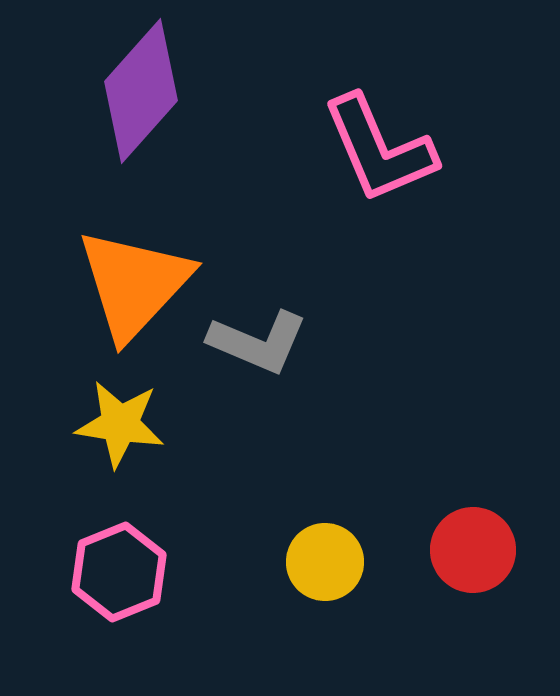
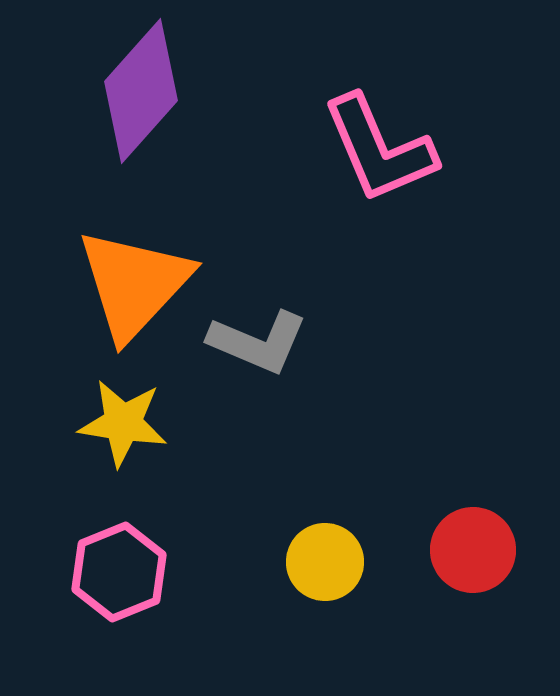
yellow star: moved 3 px right, 1 px up
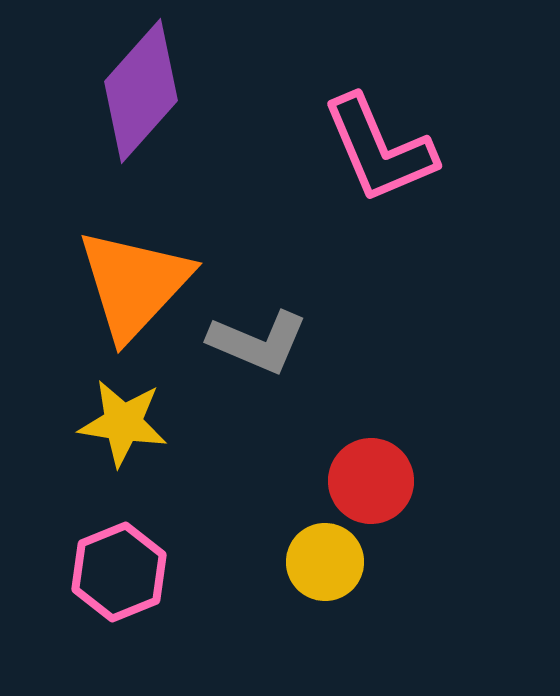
red circle: moved 102 px left, 69 px up
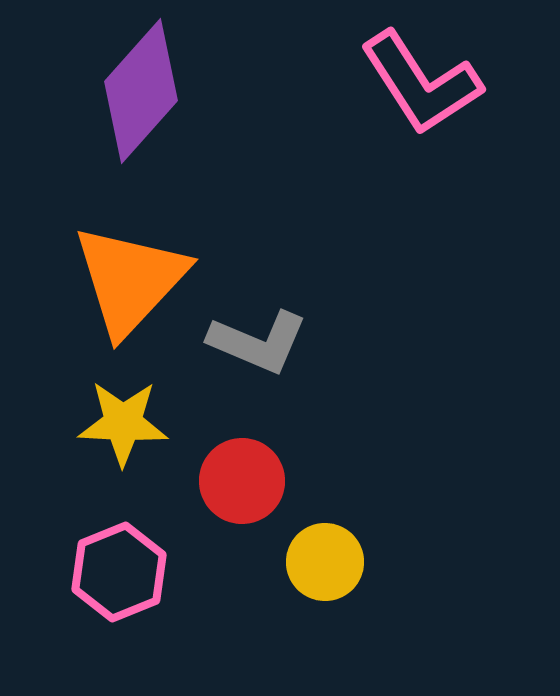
pink L-shape: moved 42 px right, 66 px up; rotated 10 degrees counterclockwise
orange triangle: moved 4 px left, 4 px up
yellow star: rotated 6 degrees counterclockwise
red circle: moved 129 px left
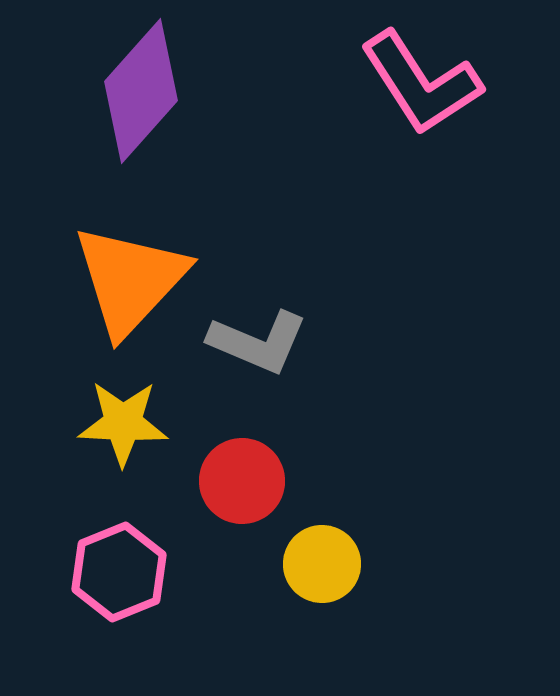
yellow circle: moved 3 px left, 2 px down
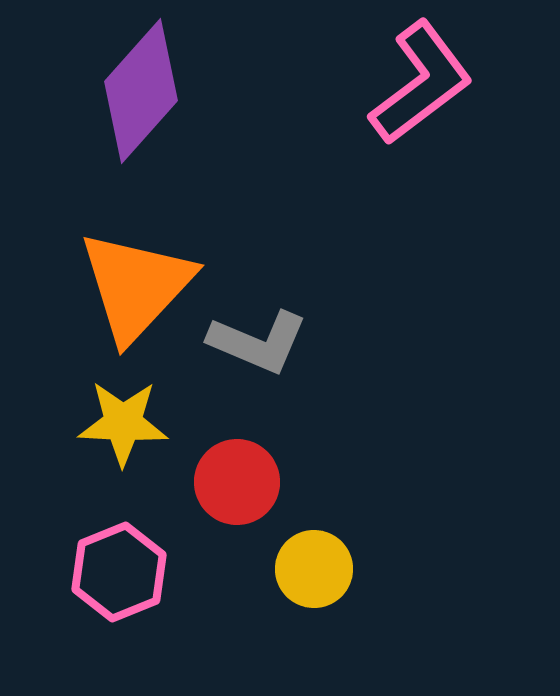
pink L-shape: rotated 94 degrees counterclockwise
orange triangle: moved 6 px right, 6 px down
red circle: moved 5 px left, 1 px down
yellow circle: moved 8 px left, 5 px down
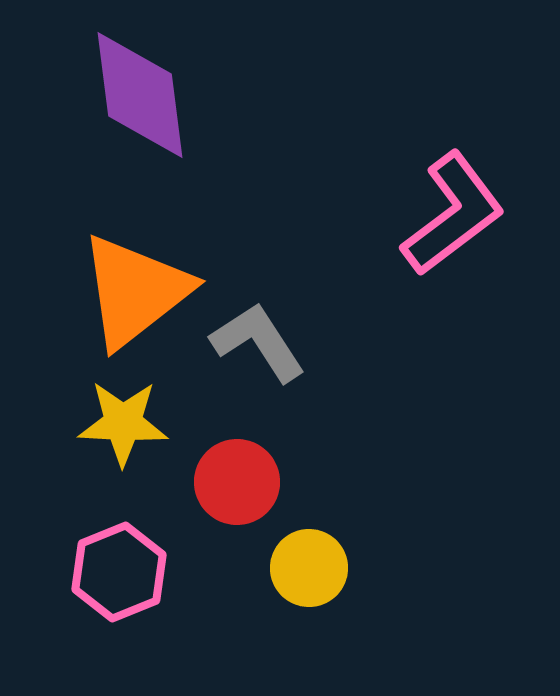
pink L-shape: moved 32 px right, 131 px down
purple diamond: moved 1 px left, 4 px down; rotated 49 degrees counterclockwise
orange triangle: moved 1 px left, 5 px down; rotated 9 degrees clockwise
gray L-shape: rotated 146 degrees counterclockwise
yellow circle: moved 5 px left, 1 px up
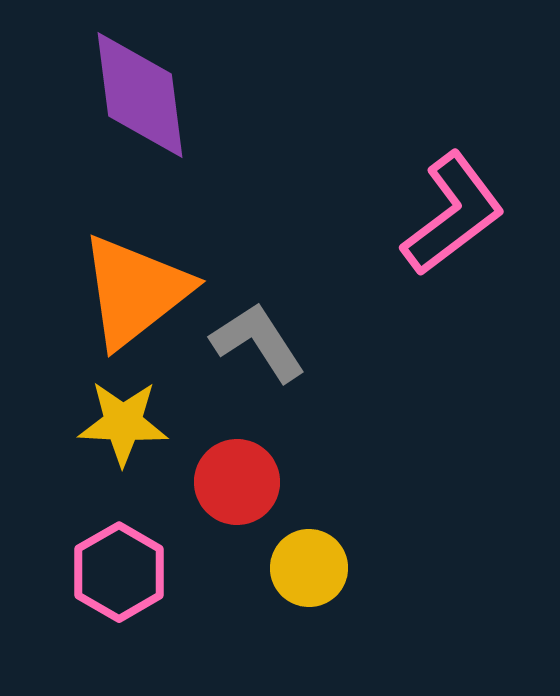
pink hexagon: rotated 8 degrees counterclockwise
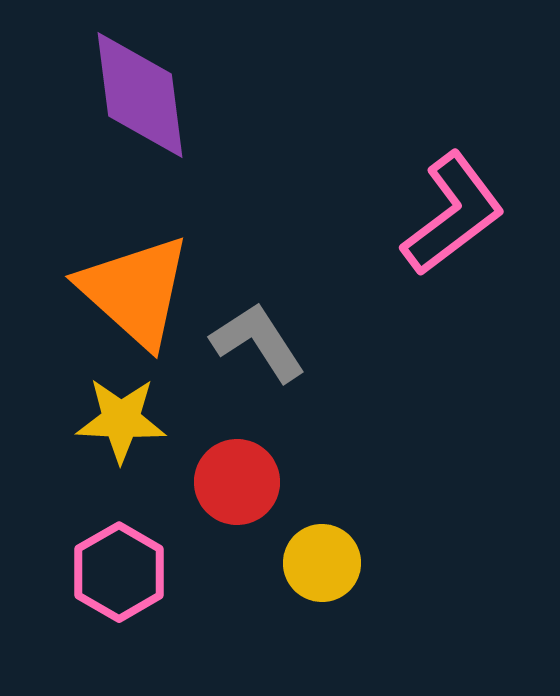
orange triangle: rotated 40 degrees counterclockwise
yellow star: moved 2 px left, 3 px up
yellow circle: moved 13 px right, 5 px up
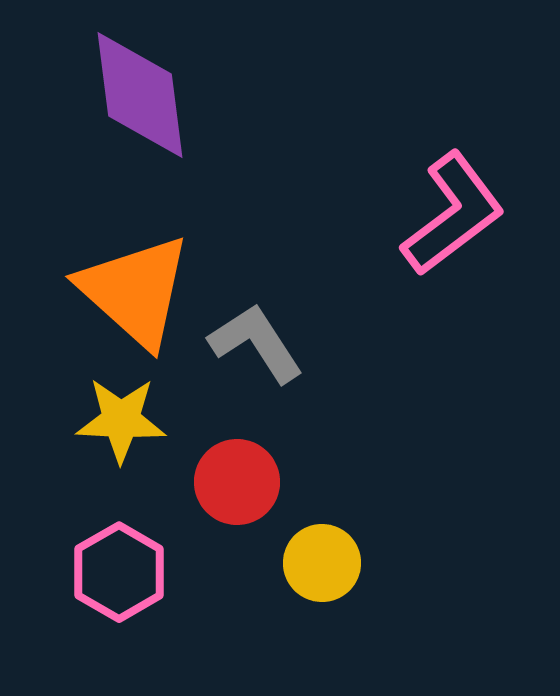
gray L-shape: moved 2 px left, 1 px down
